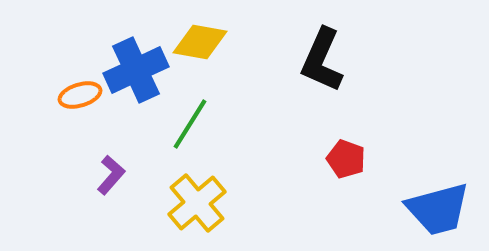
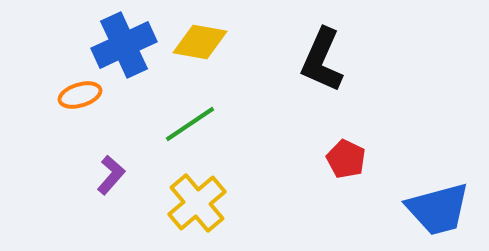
blue cross: moved 12 px left, 25 px up
green line: rotated 24 degrees clockwise
red pentagon: rotated 6 degrees clockwise
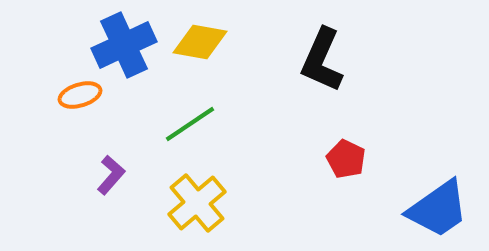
blue trapezoid: rotated 20 degrees counterclockwise
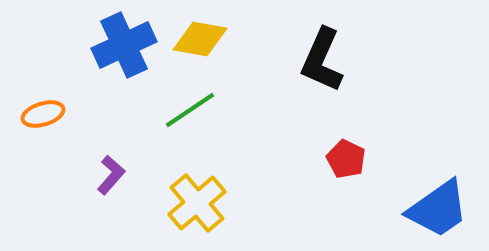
yellow diamond: moved 3 px up
orange ellipse: moved 37 px left, 19 px down
green line: moved 14 px up
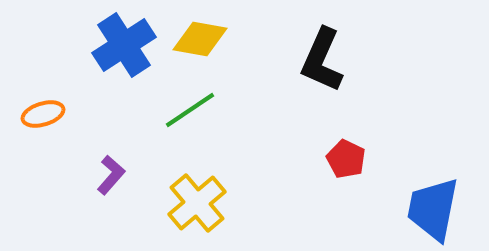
blue cross: rotated 8 degrees counterclockwise
blue trapezoid: moved 5 px left; rotated 136 degrees clockwise
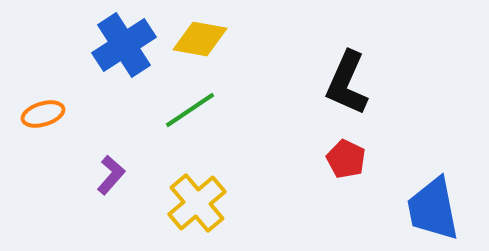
black L-shape: moved 25 px right, 23 px down
blue trapezoid: rotated 22 degrees counterclockwise
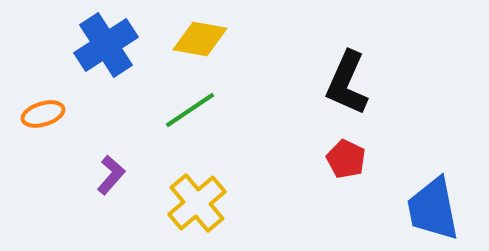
blue cross: moved 18 px left
